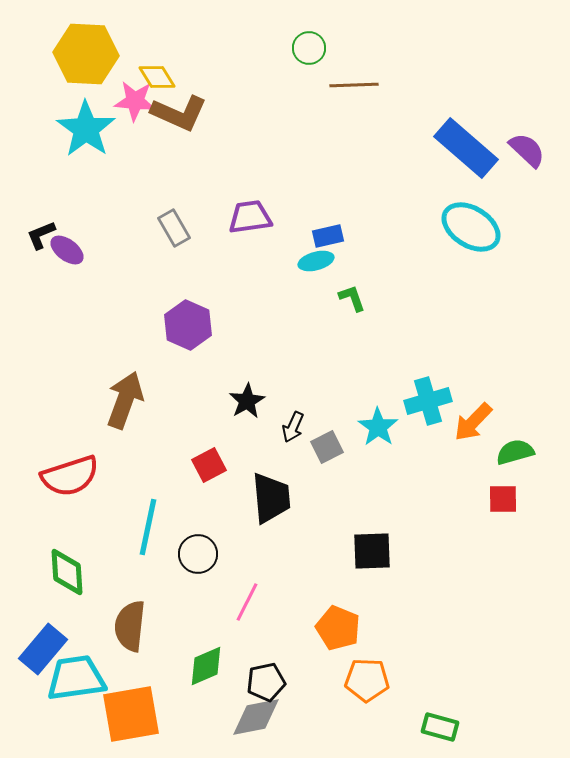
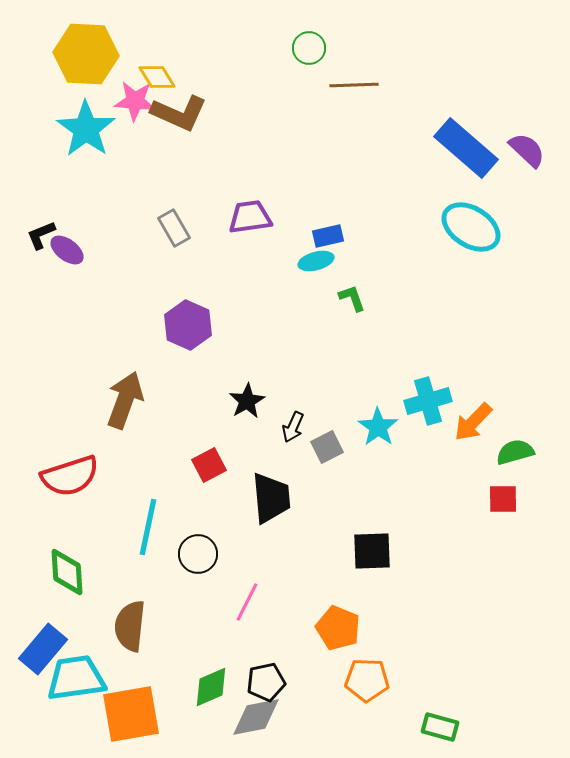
green diamond at (206, 666): moved 5 px right, 21 px down
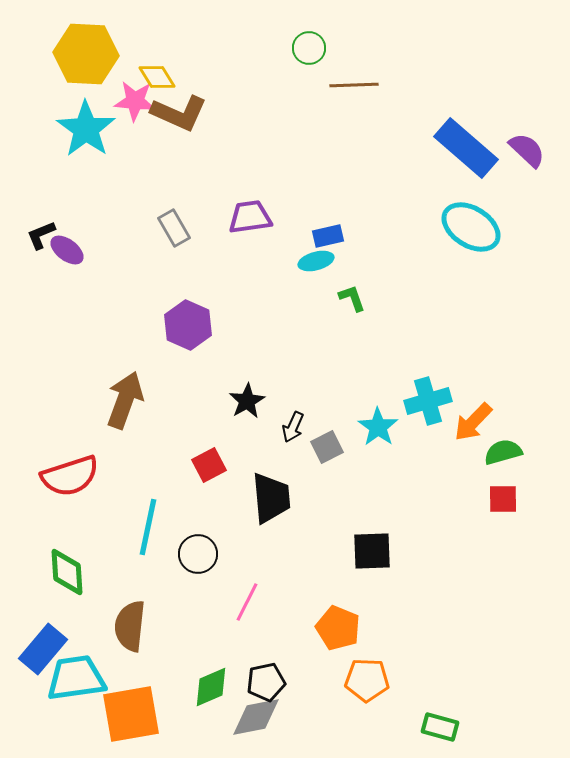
green semicircle at (515, 452): moved 12 px left
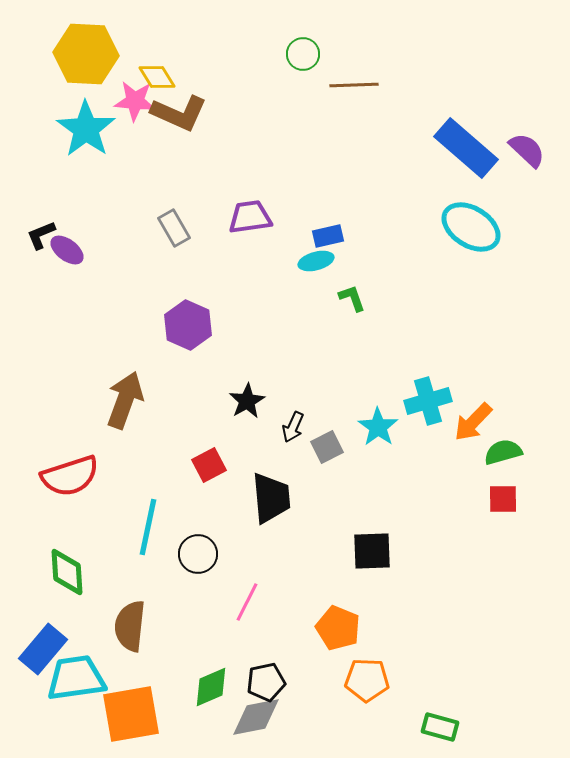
green circle at (309, 48): moved 6 px left, 6 px down
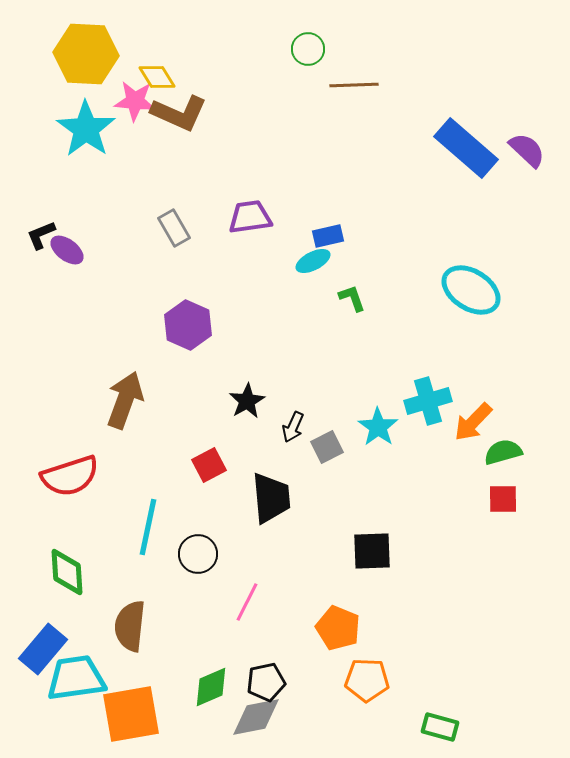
green circle at (303, 54): moved 5 px right, 5 px up
cyan ellipse at (471, 227): moved 63 px down
cyan ellipse at (316, 261): moved 3 px left; rotated 12 degrees counterclockwise
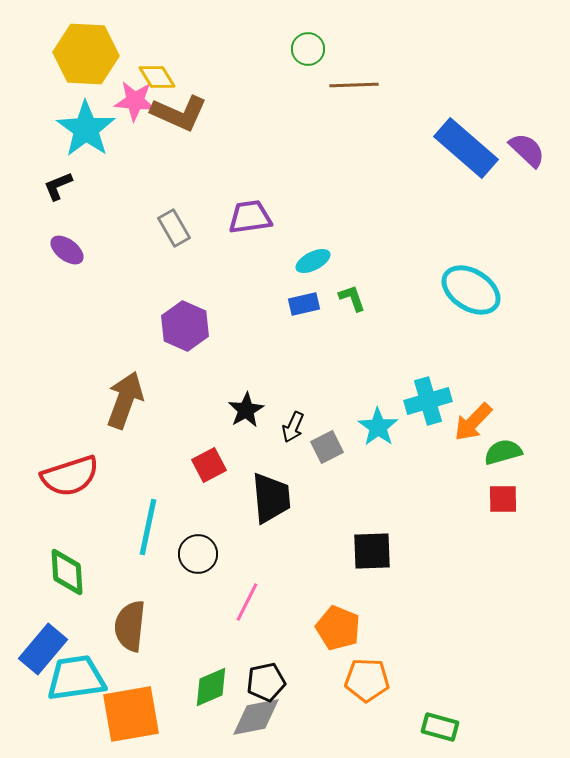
black L-shape at (41, 235): moved 17 px right, 49 px up
blue rectangle at (328, 236): moved 24 px left, 68 px down
purple hexagon at (188, 325): moved 3 px left, 1 px down
black star at (247, 401): moved 1 px left, 9 px down
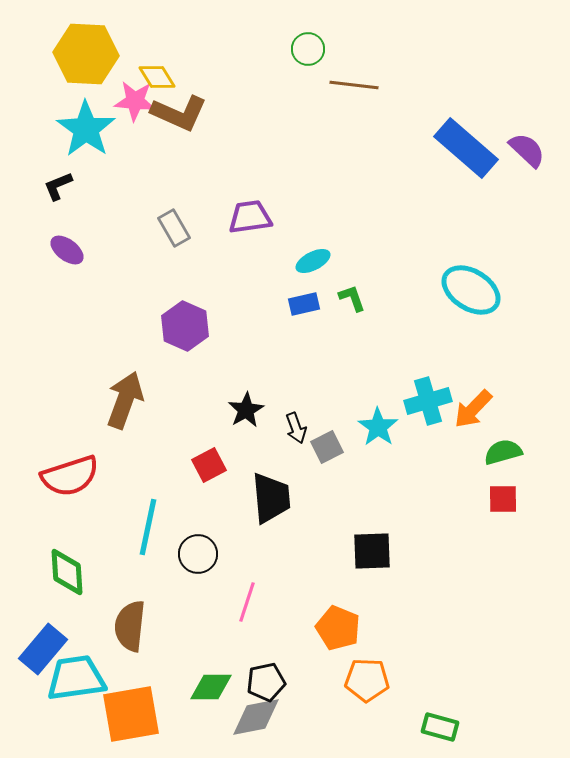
brown line at (354, 85): rotated 9 degrees clockwise
orange arrow at (473, 422): moved 13 px up
black arrow at (293, 427): moved 3 px right, 1 px down; rotated 44 degrees counterclockwise
pink line at (247, 602): rotated 9 degrees counterclockwise
green diamond at (211, 687): rotated 24 degrees clockwise
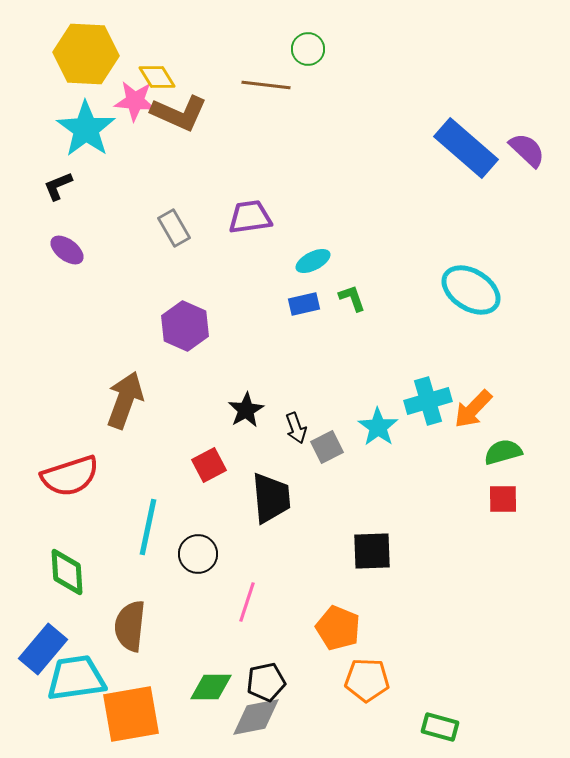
brown line at (354, 85): moved 88 px left
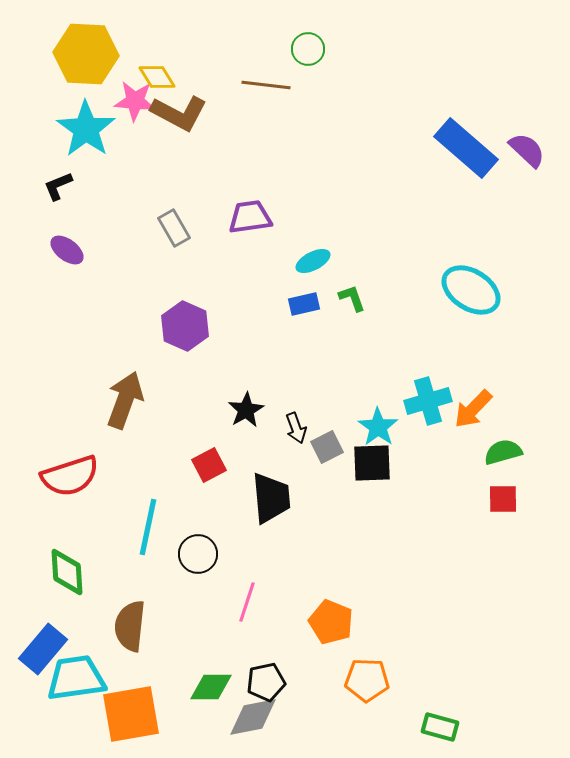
brown L-shape at (179, 113): rotated 4 degrees clockwise
black square at (372, 551): moved 88 px up
orange pentagon at (338, 628): moved 7 px left, 6 px up
gray diamond at (256, 717): moved 3 px left
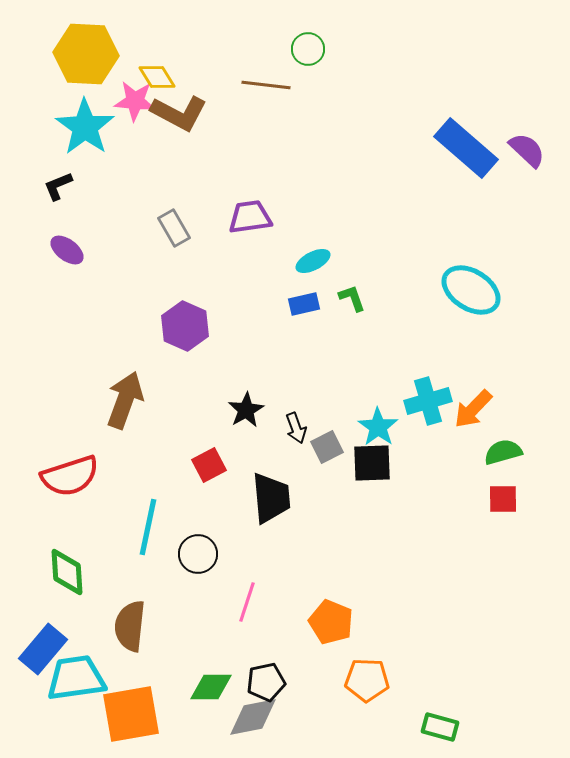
cyan star at (86, 129): moved 1 px left, 2 px up
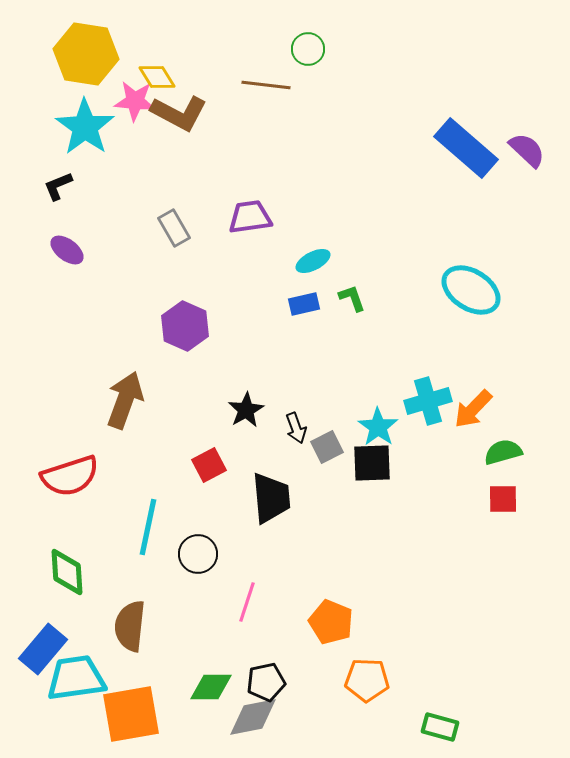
yellow hexagon at (86, 54): rotated 6 degrees clockwise
